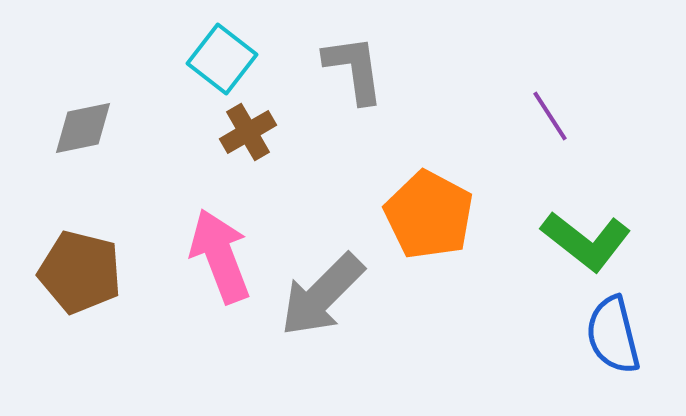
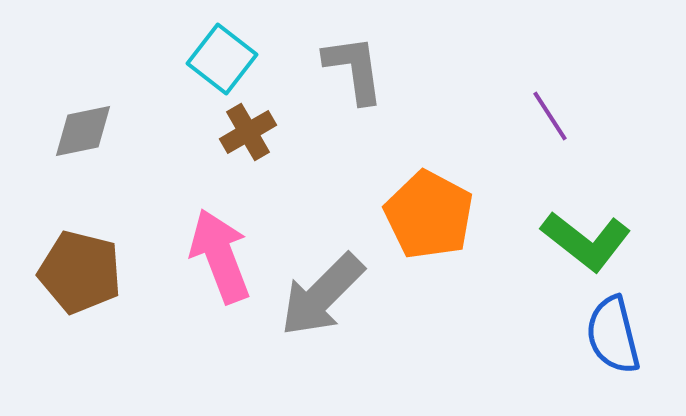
gray diamond: moved 3 px down
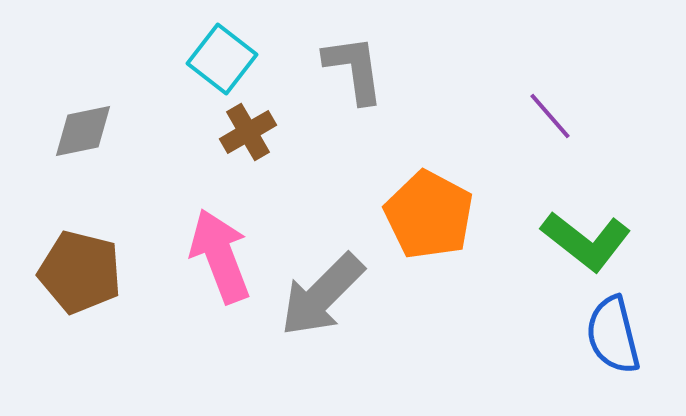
purple line: rotated 8 degrees counterclockwise
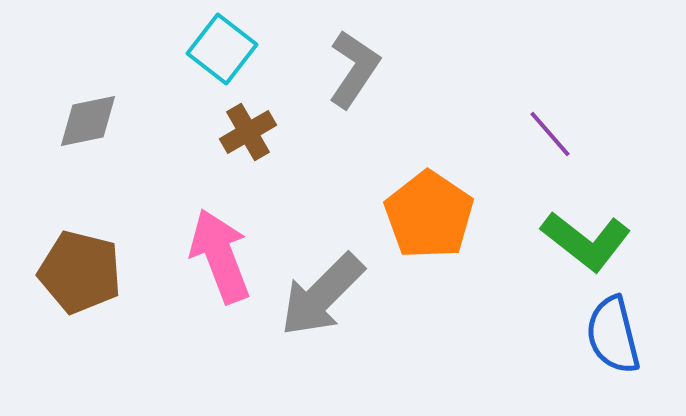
cyan square: moved 10 px up
gray L-shape: rotated 42 degrees clockwise
purple line: moved 18 px down
gray diamond: moved 5 px right, 10 px up
orange pentagon: rotated 6 degrees clockwise
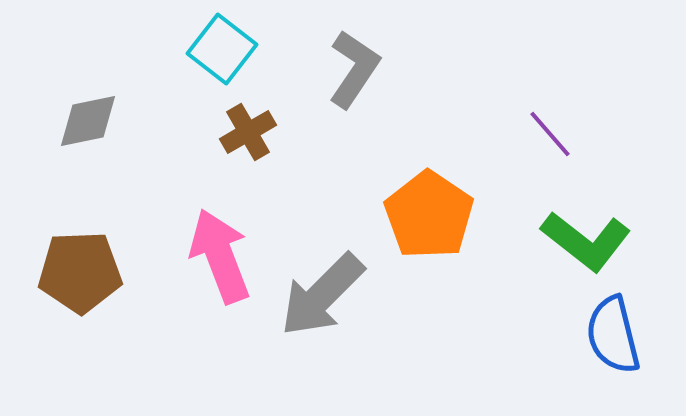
brown pentagon: rotated 16 degrees counterclockwise
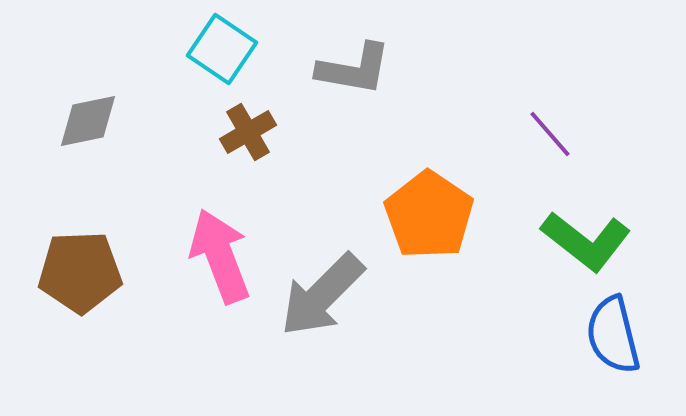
cyan square: rotated 4 degrees counterclockwise
gray L-shape: rotated 66 degrees clockwise
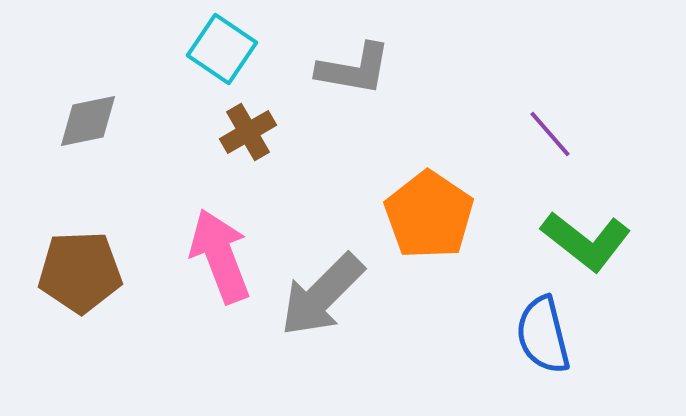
blue semicircle: moved 70 px left
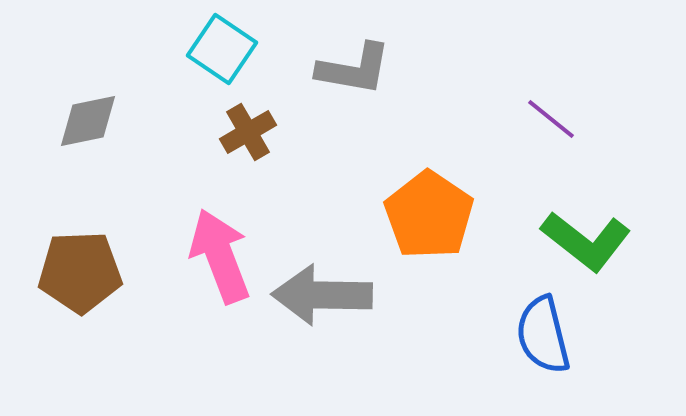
purple line: moved 1 px right, 15 px up; rotated 10 degrees counterclockwise
gray arrow: rotated 46 degrees clockwise
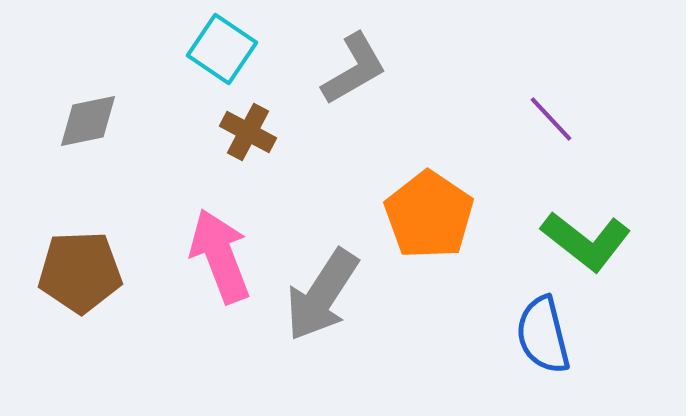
gray L-shape: rotated 40 degrees counterclockwise
purple line: rotated 8 degrees clockwise
brown cross: rotated 32 degrees counterclockwise
gray arrow: rotated 58 degrees counterclockwise
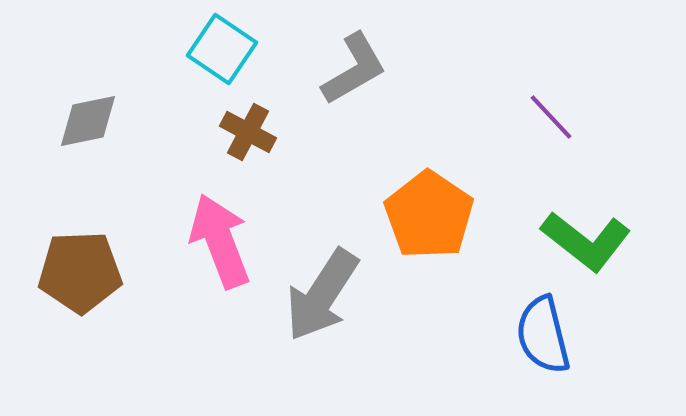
purple line: moved 2 px up
pink arrow: moved 15 px up
